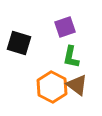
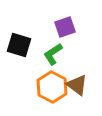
black square: moved 2 px down
green L-shape: moved 18 px left, 3 px up; rotated 45 degrees clockwise
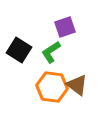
black square: moved 5 px down; rotated 15 degrees clockwise
green L-shape: moved 2 px left, 2 px up
orange hexagon: rotated 20 degrees counterclockwise
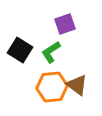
purple square: moved 3 px up
black square: moved 1 px right
orange hexagon: rotated 12 degrees counterclockwise
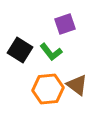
green L-shape: rotated 95 degrees counterclockwise
orange hexagon: moved 4 px left, 2 px down
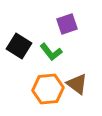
purple square: moved 2 px right
black square: moved 1 px left, 4 px up
brown triangle: moved 1 px up
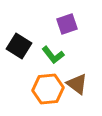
green L-shape: moved 2 px right, 3 px down
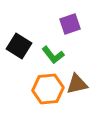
purple square: moved 3 px right
brown triangle: rotated 50 degrees counterclockwise
